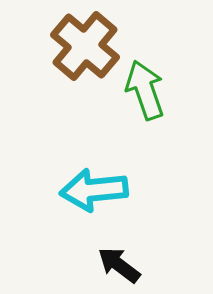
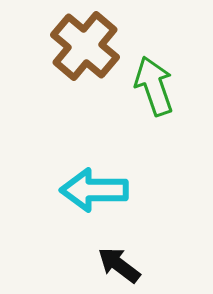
green arrow: moved 9 px right, 4 px up
cyan arrow: rotated 6 degrees clockwise
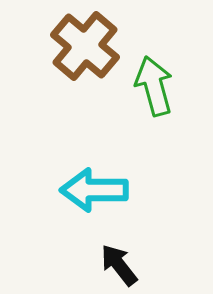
green arrow: rotated 4 degrees clockwise
black arrow: rotated 15 degrees clockwise
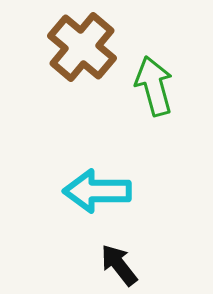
brown cross: moved 3 px left, 1 px down
cyan arrow: moved 3 px right, 1 px down
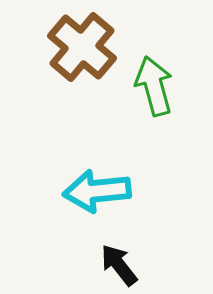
cyan arrow: rotated 6 degrees counterclockwise
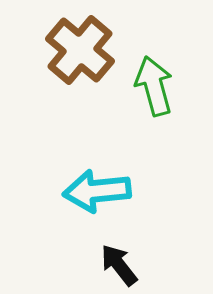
brown cross: moved 2 px left, 3 px down
